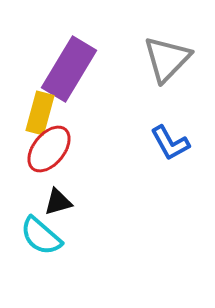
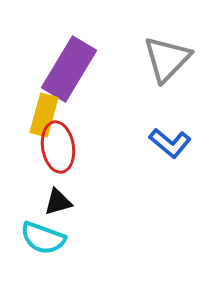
yellow rectangle: moved 4 px right, 2 px down
blue L-shape: rotated 21 degrees counterclockwise
red ellipse: moved 9 px right, 2 px up; rotated 48 degrees counterclockwise
cyan semicircle: moved 2 px right, 2 px down; rotated 21 degrees counterclockwise
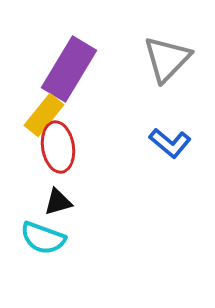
yellow rectangle: rotated 24 degrees clockwise
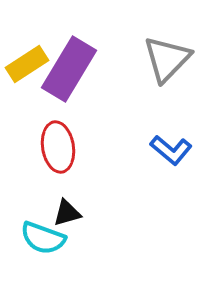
yellow rectangle: moved 17 px left, 51 px up; rotated 18 degrees clockwise
blue L-shape: moved 1 px right, 7 px down
black triangle: moved 9 px right, 11 px down
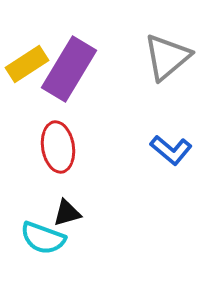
gray triangle: moved 2 px up; rotated 6 degrees clockwise
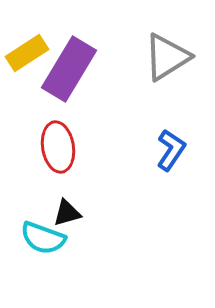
gray triangle: rotated 8 degrees clockwise
yellow rectangle: moved 11 px up
blue L-shape: rotated 96 degrees counterclockwise
